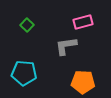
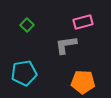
gray L-shape: moved 1 px up
cyan pentagon: rotated 15 degrees counterclockwise
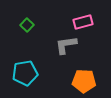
cyan pentagon: moved 1 px right
orange pentagon: moved 1 px right, 1 px up
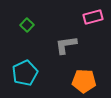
pink rectangle: moved 10 px right, 5 px up
cyan pentagon: rotated 15 degrees counterclockwise
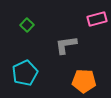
pink rectangle: moved 4 px right, 2 px down
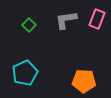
pink rectangle: rotated 54 degrees counterclockwise
green square: moved 2 px right
gray L-shape: moved 25 px up
